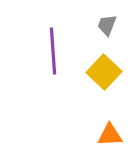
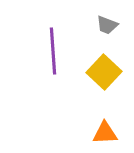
gray trapezoid: rotated 90 degrees counterclockwise
orange triangle: moved 5 px left, 2 px up
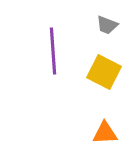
yellow square: rotated 16 degrees counterclockwise
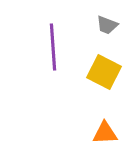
purple line: moved 4 px up
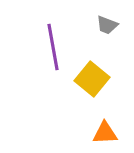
purple line: rotated 6 degrees counterclockwise
yellow square: moved 12 px left, 7 px down; rotated 12 degrees clockwise
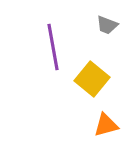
orange triangle: moved 1 px right, 8 px up; rotated 12 degrees counterclockwise
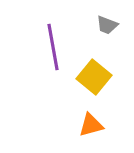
yellow square: moved 2 px right, 2 px up
orange triangle: moved 15 px left
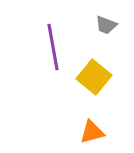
gray trapezoid: moved 1 px left
orange triangle: moved 1 px right, 7 px down
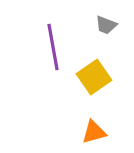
yellow square: rotated 16 degrees clockwise
orange triangle: moved 2 px right
